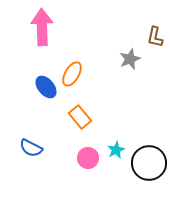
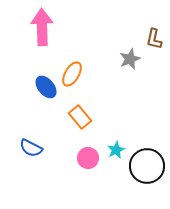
brown L-shape: moved 1 px left, 2 px down
black circle: moved 2 px left, 3 px down
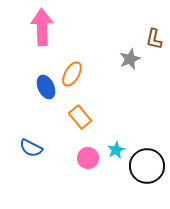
blue ellipse: rotated 15 degrees clockwise
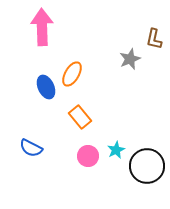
pink circle: moved 2 px up
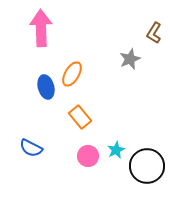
pink arrow: moved 1 px left, 1 px down
brown L-shape: moved 6 px up; rotated 20 degrees clockwise
blue ellipse: rotated 10 degrees clockwise
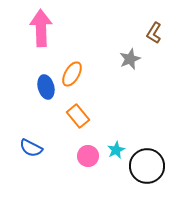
orange rectangle: moved 2 px left, 1 px up
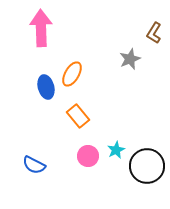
blue semicircle: moved 3 px right, 17 px down
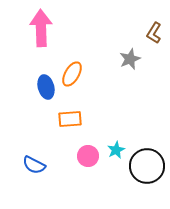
orange rectangle: moved 8 px left, 3 px down; rotated 55 degrees counterclockwise
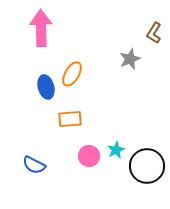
pink circle: moved 1 px right
